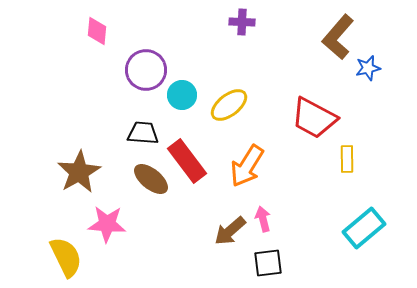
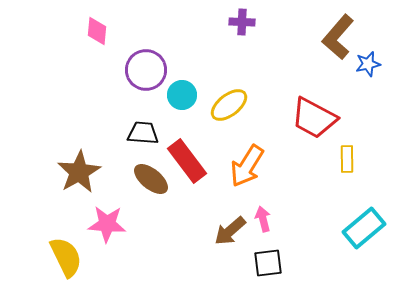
blue star: moved 4 px up
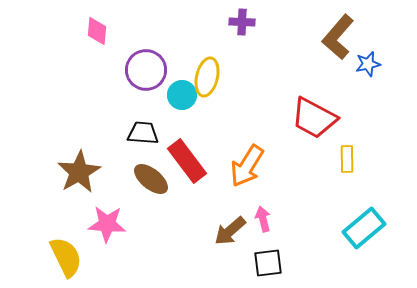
yellow ellipse: moved 22 px left, 28 px up; rotated 39 degrees counterclockwise
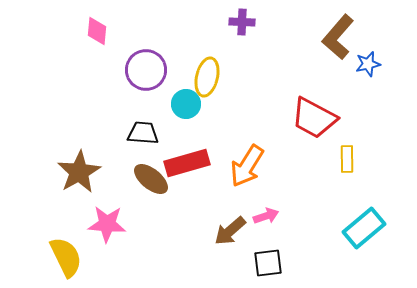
cyan circle: moved 4 px right, 9 px down
red rectangle: moved 2 px down; rotated 69 degrees counterclockwise
pink arrow: moved 3 px right, 3 px up; rotated 85 degrees clockwise
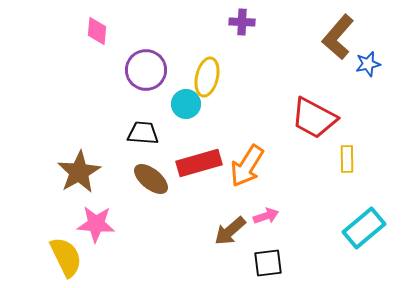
red rectangle: moved 12 px right
pink star: moved 11 px left
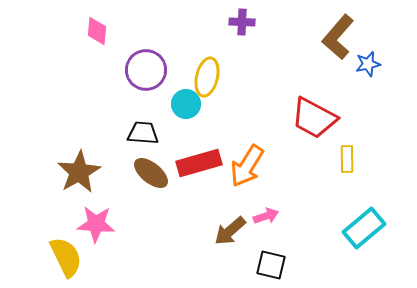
brown ellipse: moved 6 px up
black square: moved 3 px right, 2 px down; rotated 20 degrees clockwise
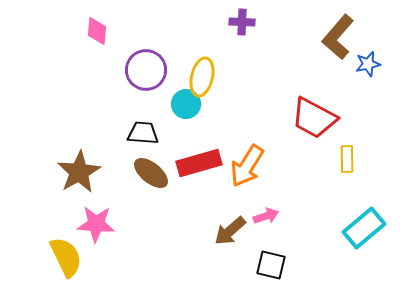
yellow ellipse: moved 5 px left
